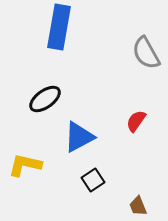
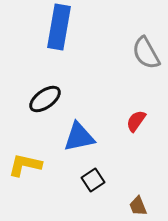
blue triangle: rotated 16 degrees clockwise
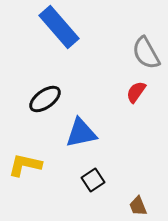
blue rectangle: rotated 51 degrees counterclockwise
red semicircle: moved 29 px up
blue triangle: moved 2 px right, 4 px up
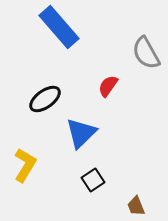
red semicircle: moved 28 px left, 6 px up
blue triangle: rotated 32 degrees counterclockwise
yellow L-shape: rotated 108 degrees clockwise
brown trapezoid: moved 2 px left
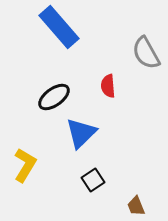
red semicircle: rotated 40 degrees counterclockwise
black ellipse: moved 9 px right, 2 px up
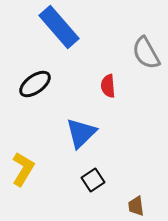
black ellipse: moved 19 px left, 13 px up
yellow L-shape: moved 2 px left, 4 px down
brown trapezoid: rotated 15 degrees clockwise
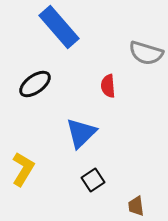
gray semicircle: rotated 44 degrees counterclockwise
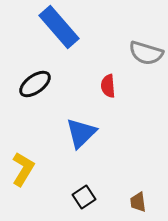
black square: moved 9 px left, 17 px down
brown trapezoid: moved 2 px right, 4 px up
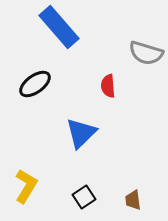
yellow L-shape: moved 3 px right, 17 px down
brown trapezoid: moved 5 px left, 2 px up
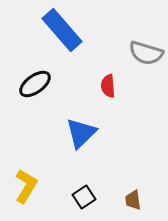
blue rectangle: moved 3 px right, 3 px down
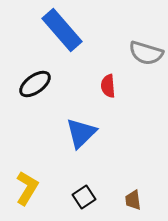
yellow L-shape: moved 1 px right, 2 px down
